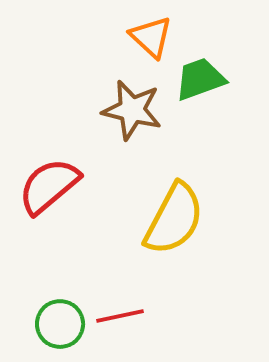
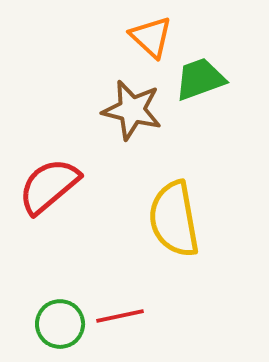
yellow semicircle: rotated 142 degrees clockwise
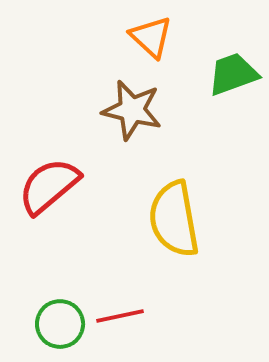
green trapezoid: moved 33 px right, 5 px up
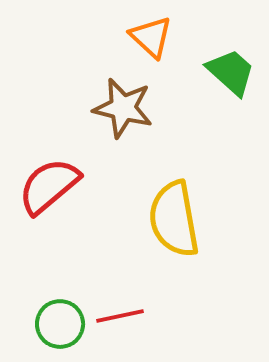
green trapezoid: moved 2 px left, 2 px up; rotated 62 degrees clockwise
brown star: moved 9 px left, 2 px up
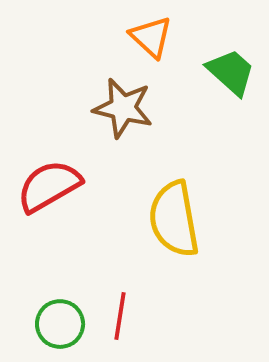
red semicircle: rotated 10 degrees clockwise
red line: rotated 69 degrees counterclockwise
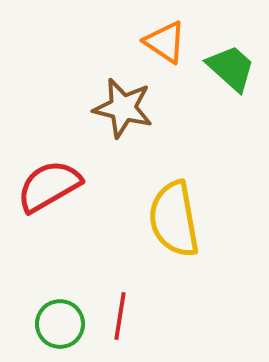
orange triangle: moved 14 px right, 5 px down; rotated 9 degrees counterclockwise
green trapezoid: moved 4 px up
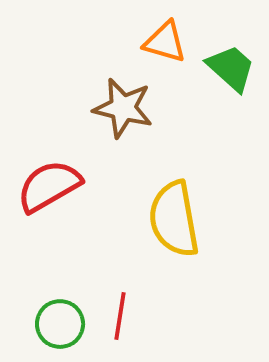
orange triangle: rotated 18 degrees counterclockwise
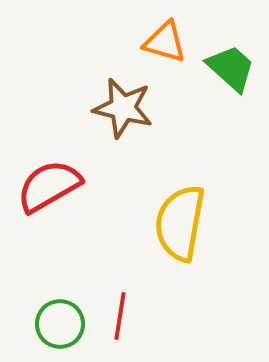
yellow semicircle: moved 6 px right, 4 px down; rotated 20 degrees clockwise
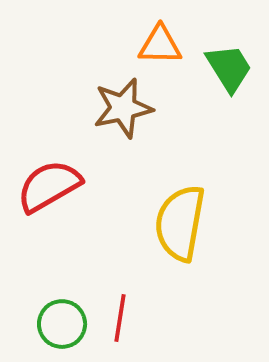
orange triangle: moved 5 px left, 3 px down; rotated 15 degrees counterclockwise
green trapezoid: moved 2 px left; rotated 16 degrees clockwise
brown star: rotated 26 degrees counterclockwise
red line: moved 2 px down
green circle: moved 2 px right
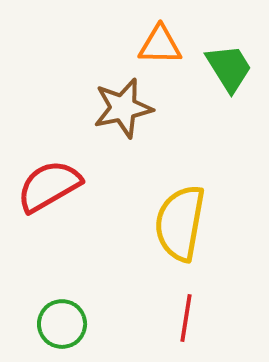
red line: moved 66 px right
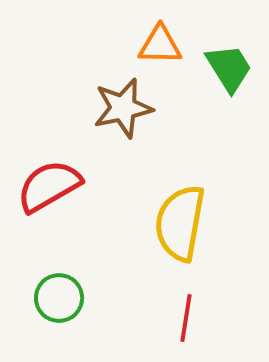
green circle: moved 3 px left, 26 px up
